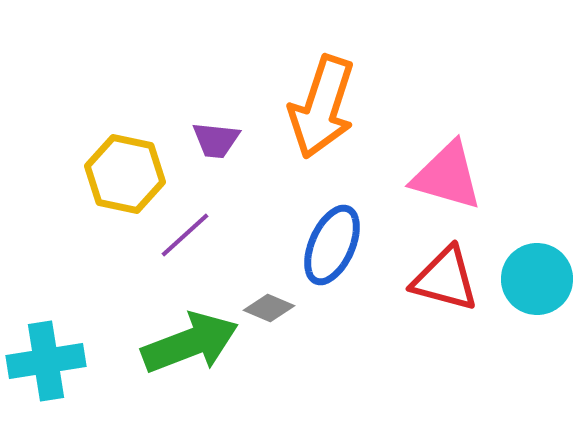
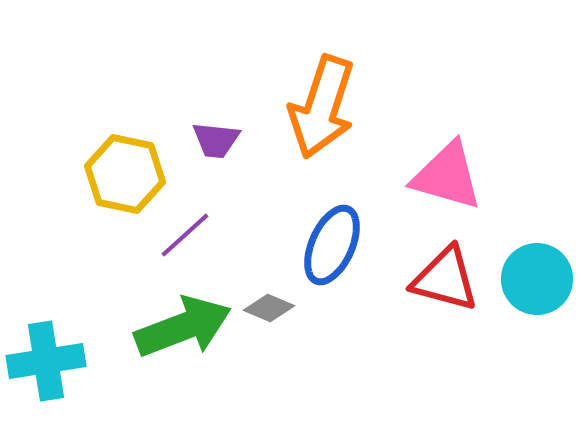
green arrow: moved 7 px left, 16 px up
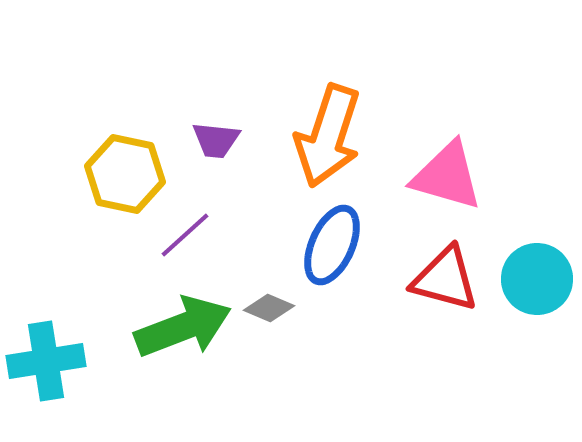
orange arrow: moved 6 px right, 29 px down
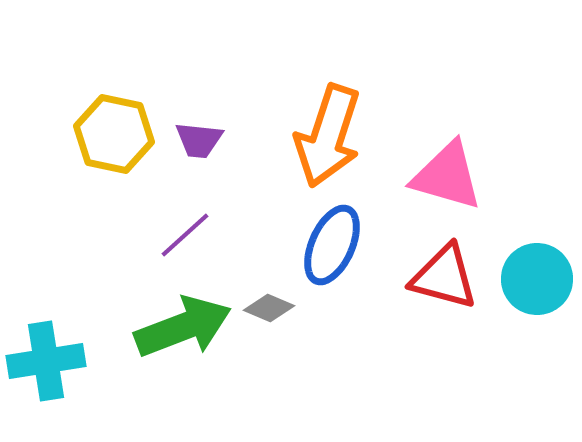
purple trapezoid: moved 17 px left
yellow hexagon: moved 11 px left, 40 px up
red triangle: moved 1 px left, 2 px up
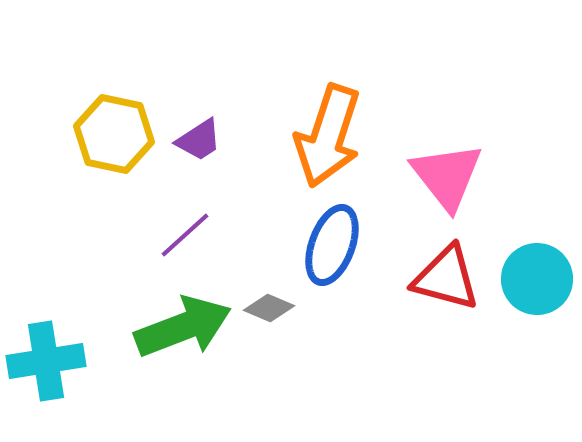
purple trapezoid: rotated 39 degrees counterclockwise
pink triangle: rotated 36 degrees clockwise
blue ellipse: rotated 4 degrees counterclockwise
red triangle: moved 2 px right, 1 px down
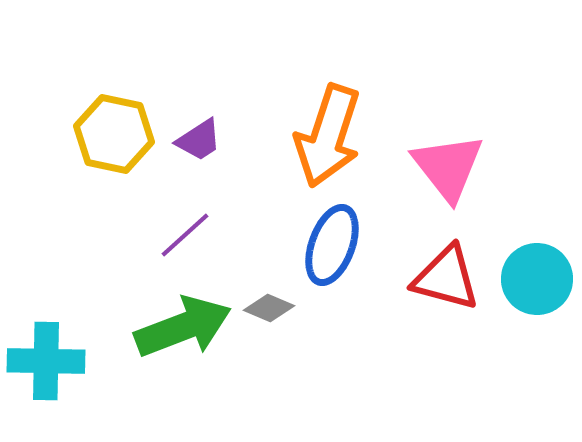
pink triangle: moved 1 px right, 9 px up
cyan cross: rotated 10 degrees clockwise
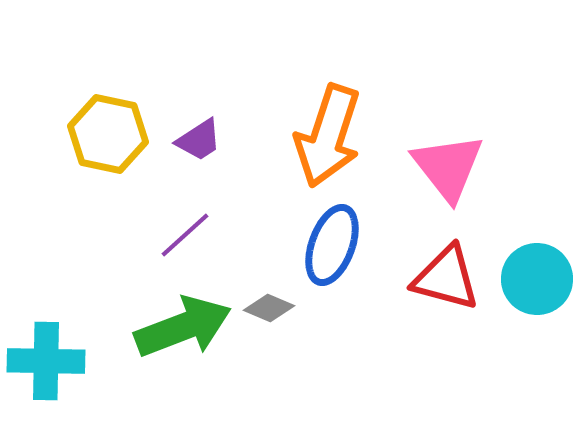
yellow hexagon: moved 6 px left
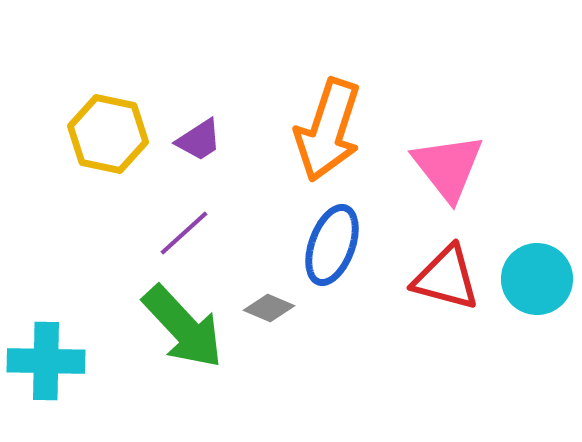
orange arrow: moved 6 px up
purple line: moved 1 px left, 2 px up
green arrow: rotated 68 degrees clockwise
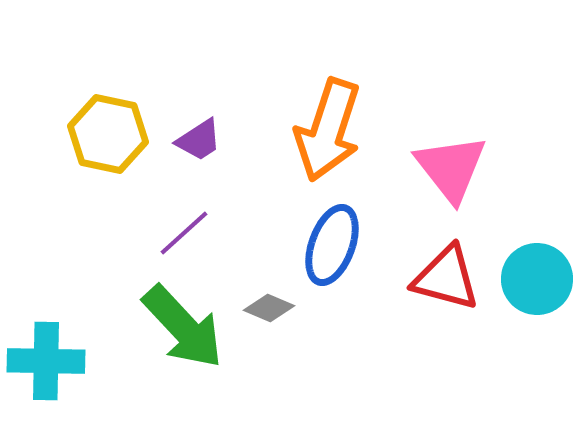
pink triangle: moved 3 px right, 1 px down
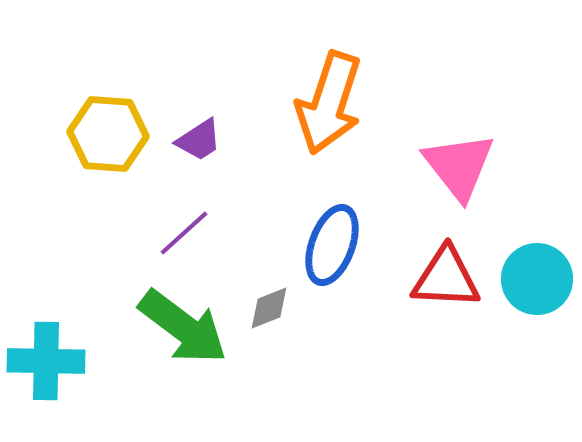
orange arrow: moved 1 px right, 27 px up
yellow hexagon: rotated 8 degrees counterclockwise
pink triangle: moved 8 px right, 2 px up
red triangle: rotated 12 degrees counterclockwise
gray diamond: rotated 45 degrees counterclockwise
green arrow: rotated 10 degrees counterclockwise
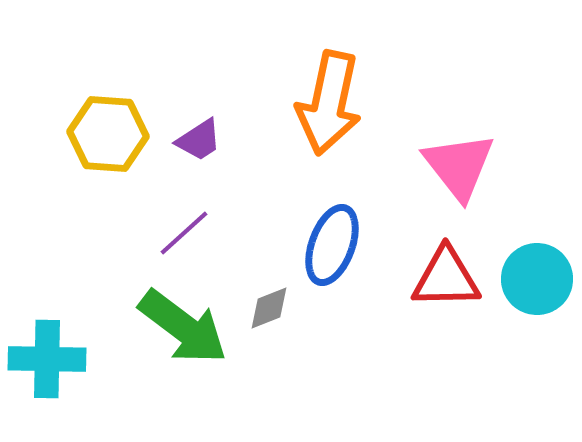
orange arrow: rotated 6 degrees counterclockwise
red triangle: rotated 4 degrees counterclockwise
cyan cross: moved 1 px right, 2 px up
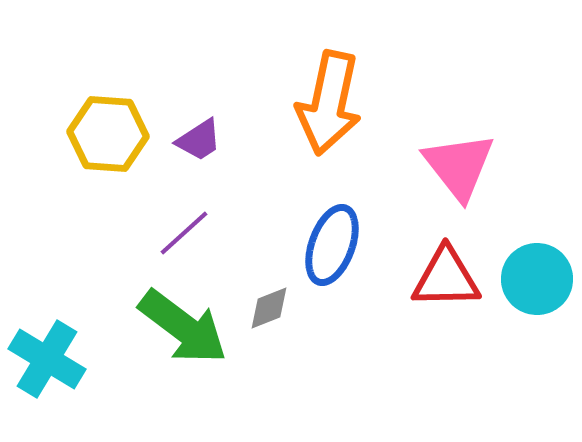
cyan cross: rotated 30 degrees clockwise
